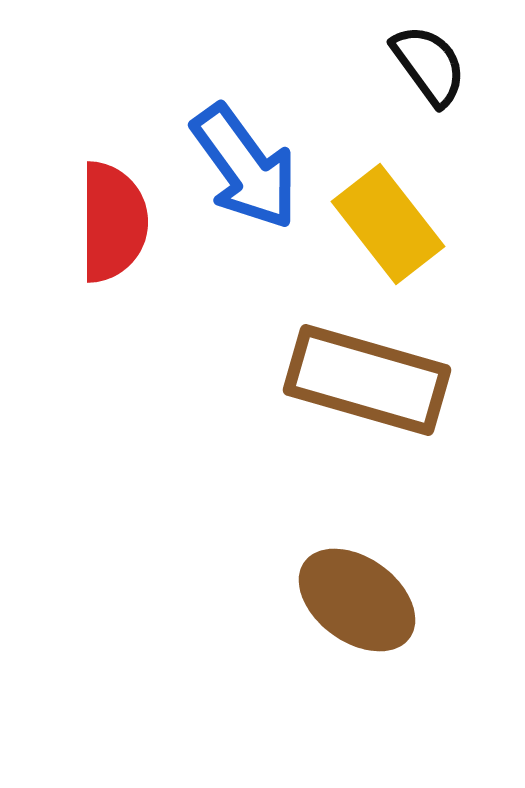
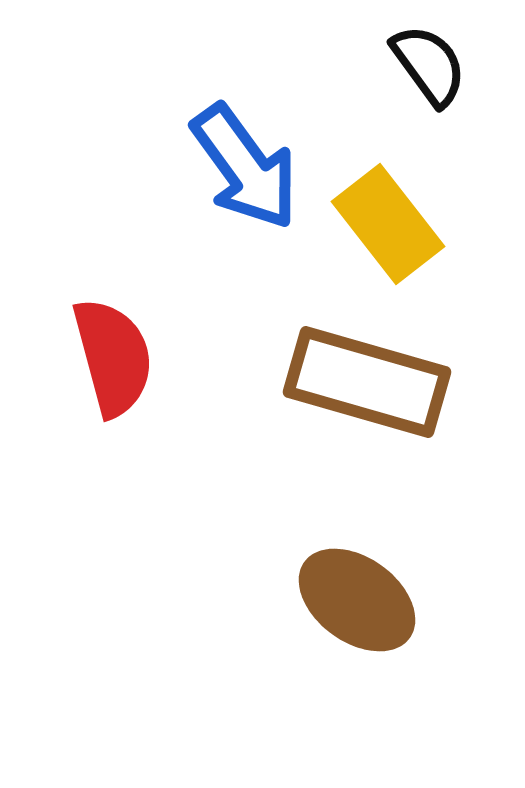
red semicircle: moved 135 px down; rotated 15 degrees counterclockwise
brown rectangle: moved 2 px down
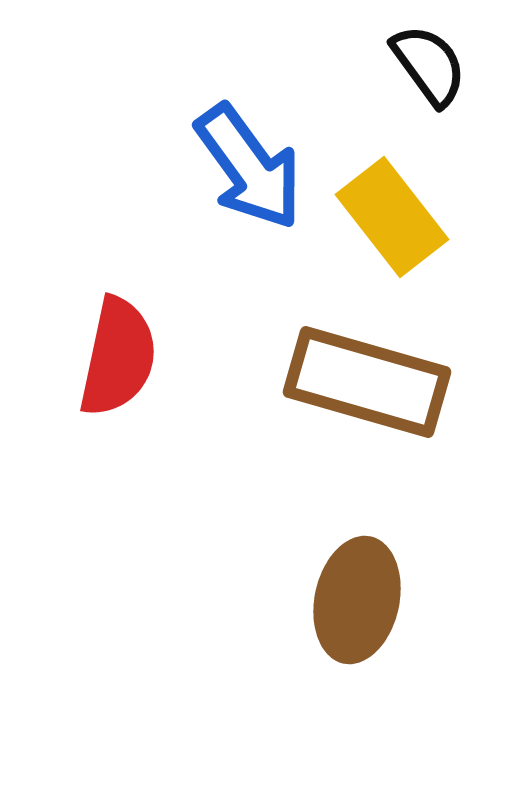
blue arrow: moved 4 px right
yellow rectangle: moved 4 px right, 7 px up
red semicircle: moved 5 px right; rotated 27 degrees clockwise
brown ellipse: rotated 66 degrees clockwise
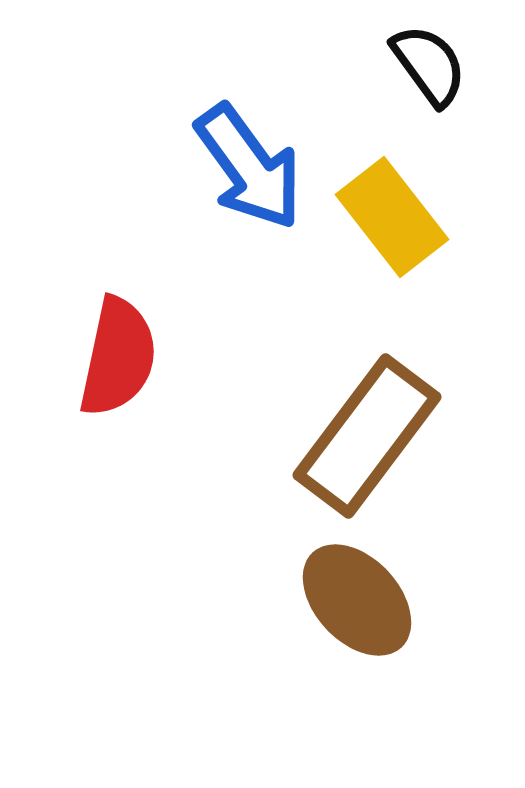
brown rectangle: moved 54 px down; rotated 69 degrees counterclockwise
brown ellipse: rotated 55 degrees counterclockwise
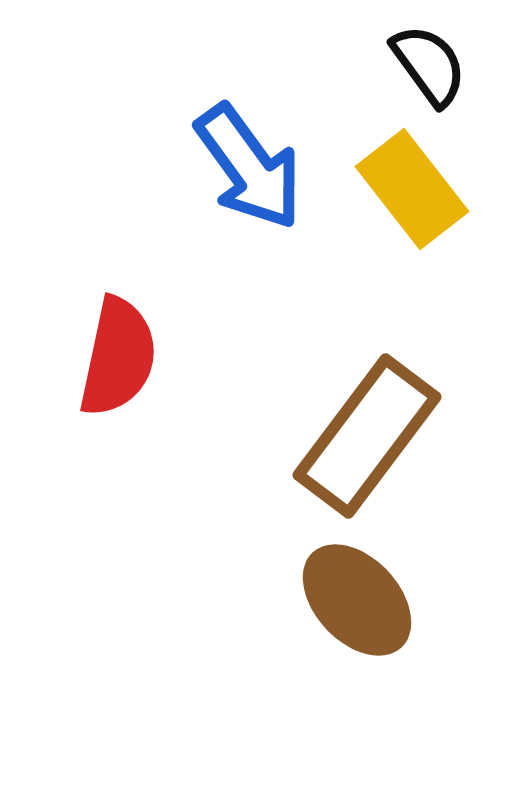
yellow rectangle: moved 20 px right, 28 px up
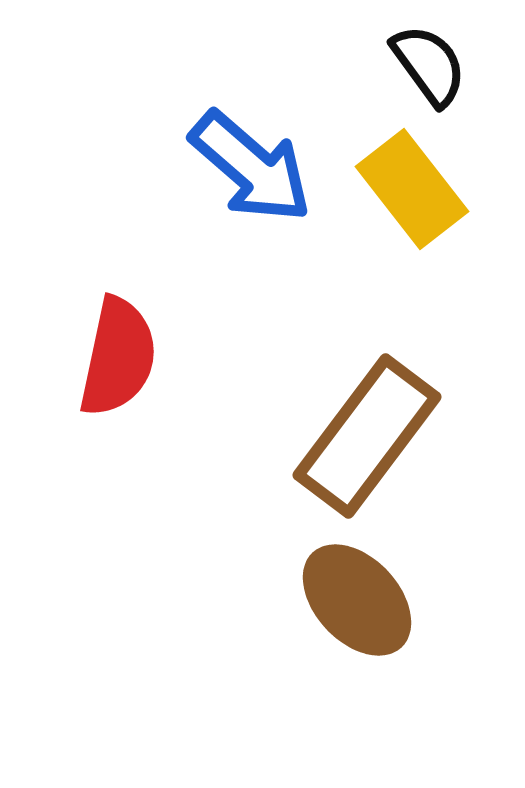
blue arrow: moved 2 px right; rotated 13 degrees counterclockwise
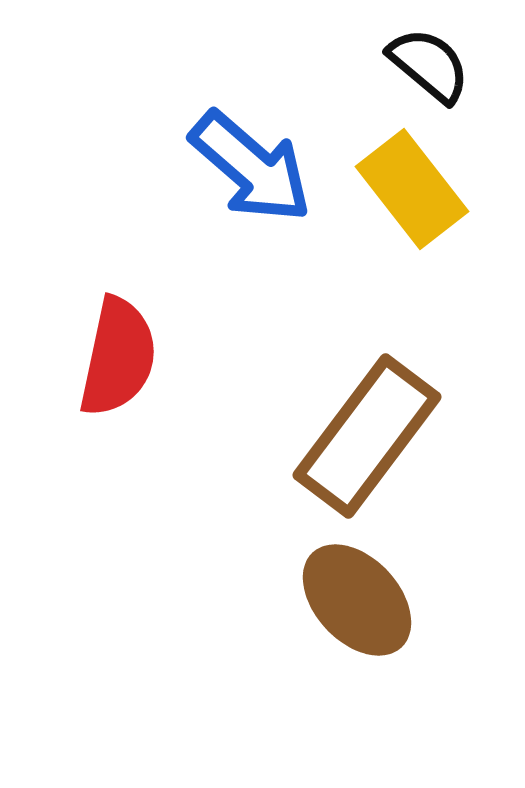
black semicircle: rotated 14 degrees counterclockwise
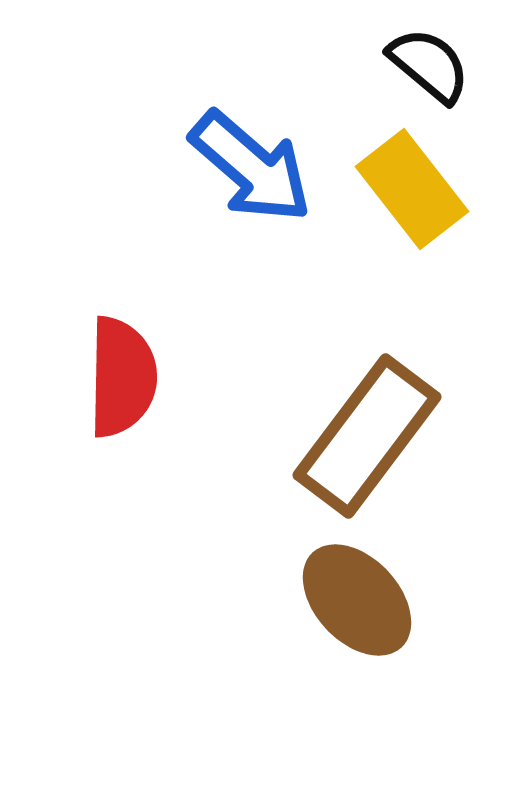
red semicircle: moved 4 px right, 20 px down; rotated 11 degrees counterclockwise
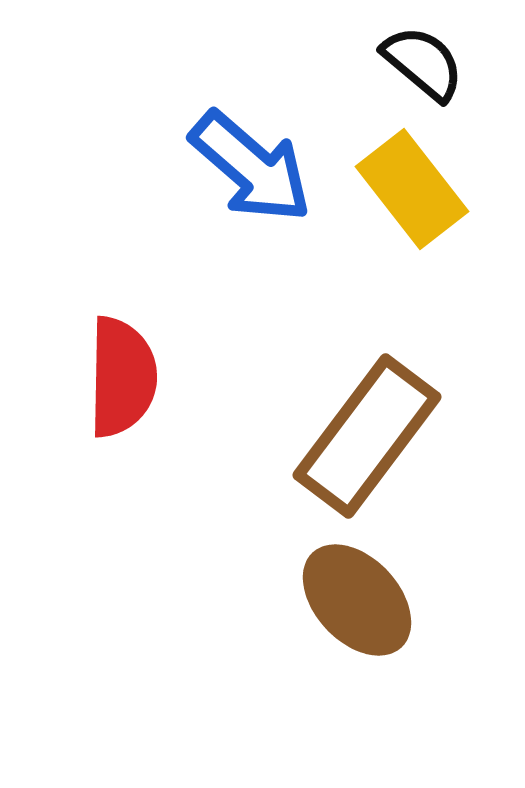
black semicircle: moved 6 px left, 2 px up
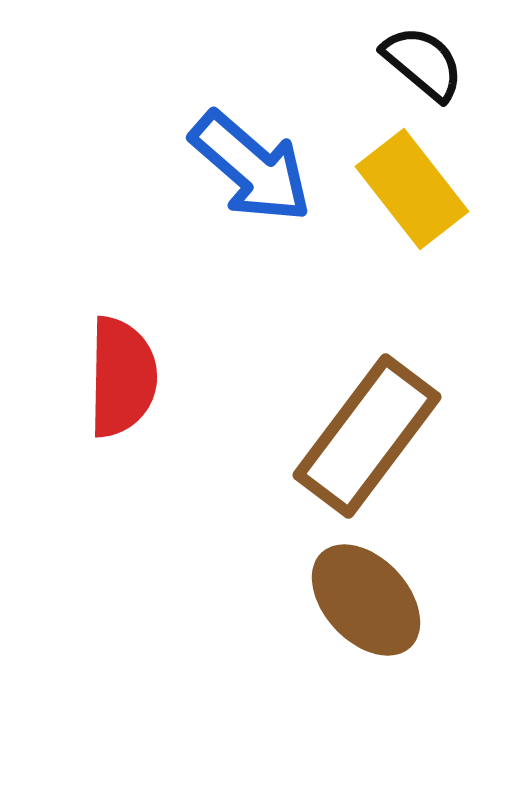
brown ellipse: moved 9 px right
